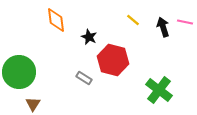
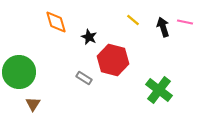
orange diamond: moved 2 px down; rotated 10 degrees counterclockwise
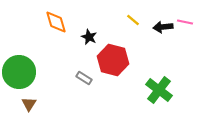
black arrow: rotated 78 degrees counterclockwise
brown triangle: moved 4 px left
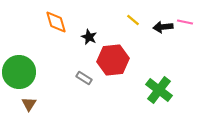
red hexagon: rotated 20 degrees counterclockwise
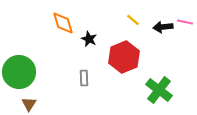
orange diamond: moved 7 px right, 1 px down
black star: moved 2 px down
red hexagon: moved 11 px right, 3 px up; rotated 16 degrees counterclockwise
gray rectangle: rotated 56 degrees clockwise
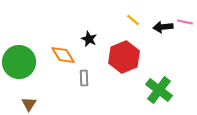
orange diamond: moved 32 px down; rotated 15 degrees counterclockwise
green circle: moved 10 px up
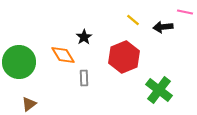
pink line: moved 10 px up
black star: moved 5 px left, 2 px up; rotated 14 degrees clockwise
brown triangle: rotated 21 degrees clockwise
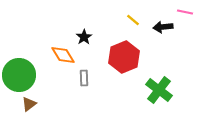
green circle: moved 13 px down
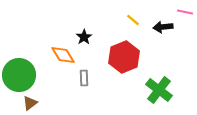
brown triangle: moved 1 px right, 1 px up
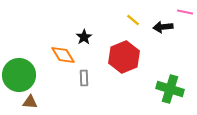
green cross: moved 11 px right, 1 px up; rotated 20 degrees counterclockwise
brown triangle: moved 1 px up; rotated 42 degrees clockwise
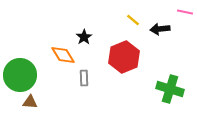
black arrow: moved 3 px left, 2 px down
green circle: moved 1 px right
